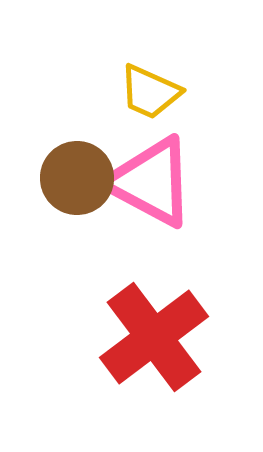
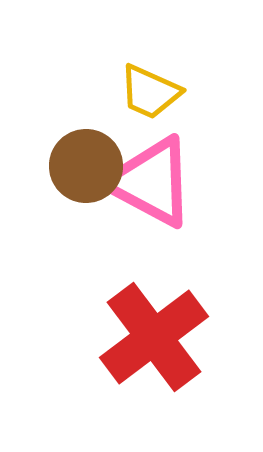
brown circle: moved 9 px right, 12 px up
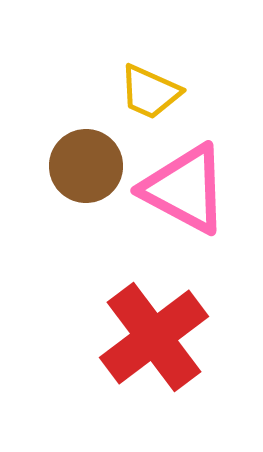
pink triangle: moved 34 px right, 7 px down
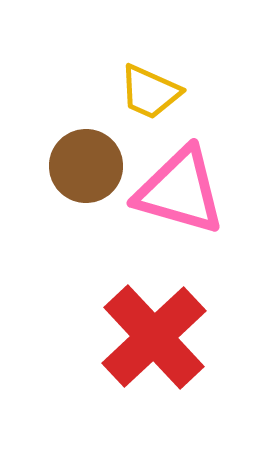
pink triangle: moved 5 px left, 2 px down; rotated 12 degrees counterclockwise
red cross: rotated 6 degrees counterclockwise
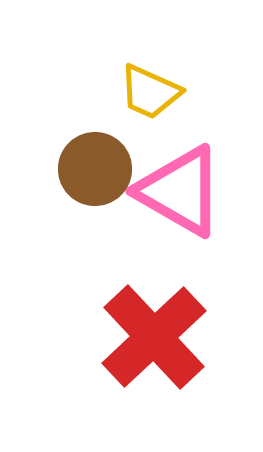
brown circle: moved 9 px right, 3 px down
pink triangle: rotated 14 degrees clockwise
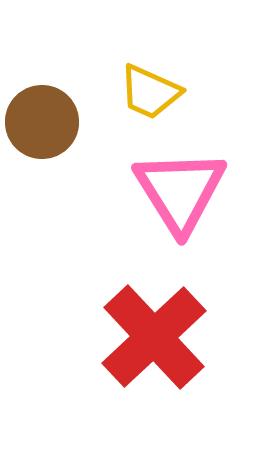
brown circle: moved 53 px left, 47 px up
pink triangle: rotated 28 degrees clockwise
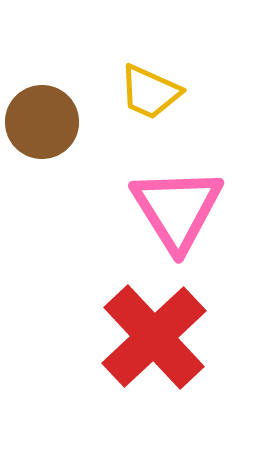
pink triangle: moved 3 px left, 18 px down
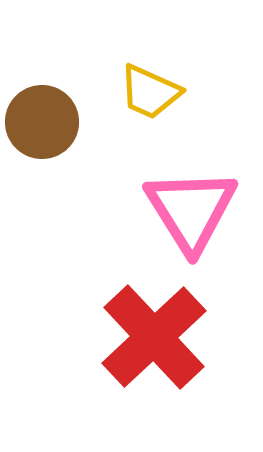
pink triangle: moved 14 px right, 1 px down
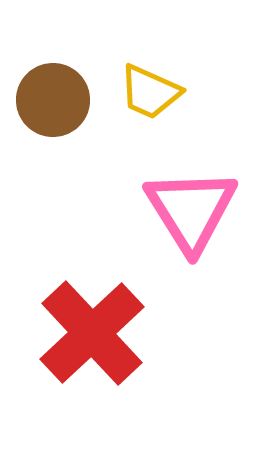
brown circle: moved 11 px right, 22 px up
red cross: moved 62 px left, 4 px up
